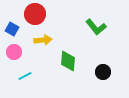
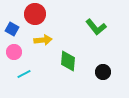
cyan line: moved 1 px left, 2 px up
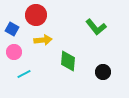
red circle: moved 1 px right, 1 px down
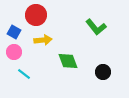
blue square: moved 2 px right, 3 px down
green diamond: rotated 25 degrees counterclockwise
cyan line: rotated 64 degrees clockwise
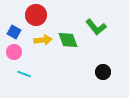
green diamond: moved 21 px up
cyan line: rotated 16 degrees counterclockwise
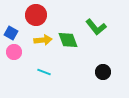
blue square: moved 3 px left, 1 px down
cyan line: moved 20 px right, 2 px up
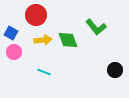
black circle: moved 12 px right, 2 px up
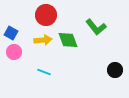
red circle: moved 10 px right
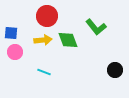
red circle: moved 1 px right, 1 px down
blue square: rotated 24 degrees counterclockwise
pink circle: moved 1 px right
